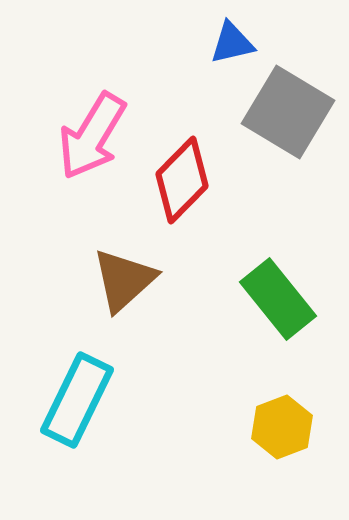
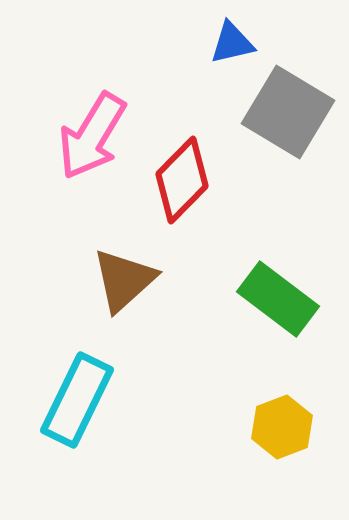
green rectangle: rotated 14 degrees counterclockwise
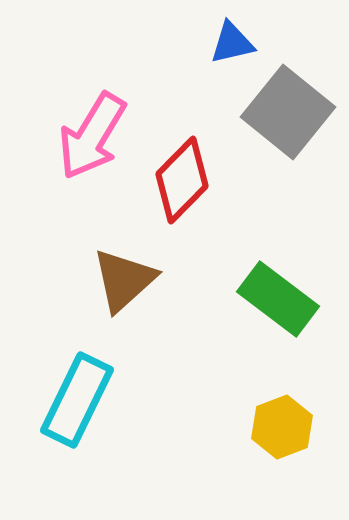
gray square: rotated 8 degrees clockwise
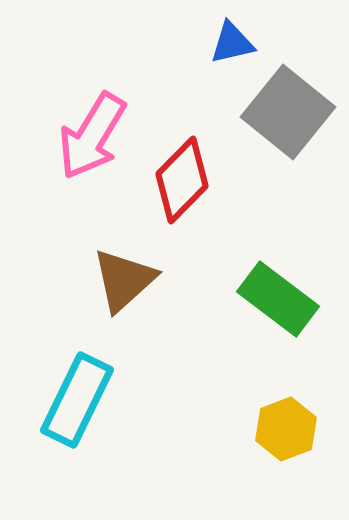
yellow hexagon: moved 4 px right, 2 px down
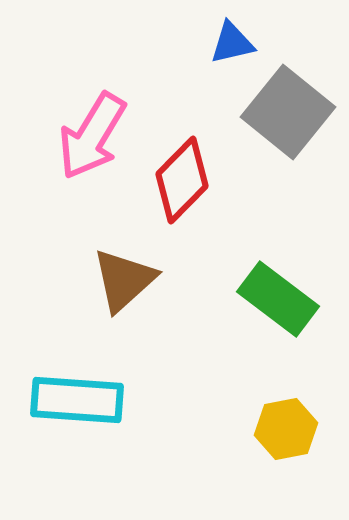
cyan rectangle: rotated 68 degrees clockwise
yellow hexagon: rotated 10 degrees clockwise
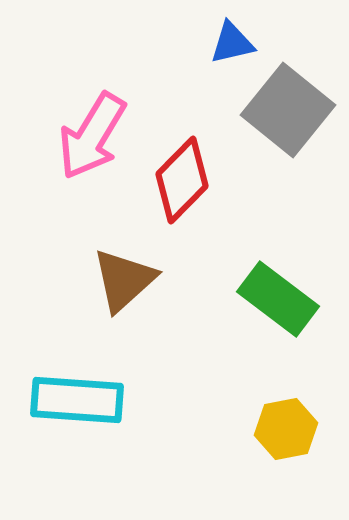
gray square: moved 2 px up
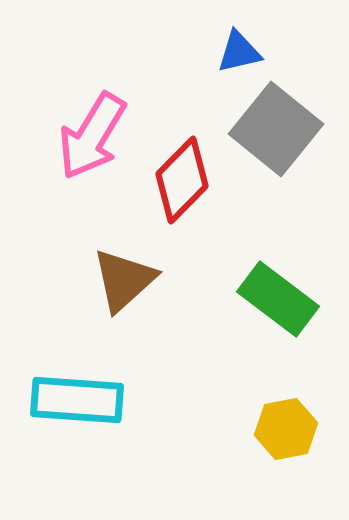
blue triangle: moved 7 px right, 9 px down
gray square: moved 12 px left, 19 px down
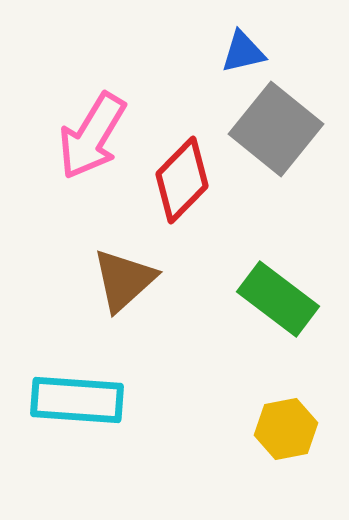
blue triangle: moved 4 px right
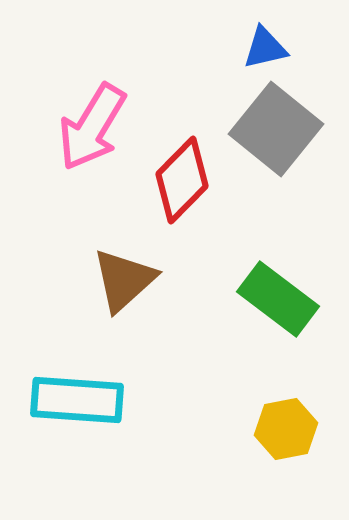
blue triangle: moved 22 px right, 4 px up
pink arrow: moved 9 px up
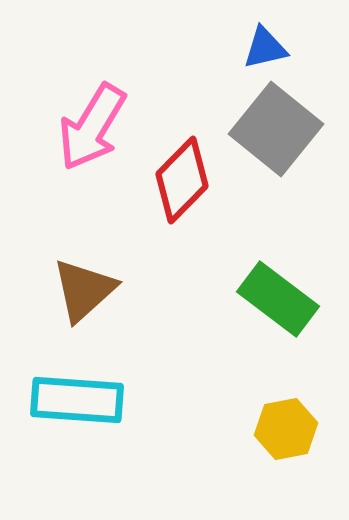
brown triangle: moved 40 px left, 10 px down
